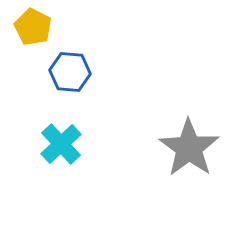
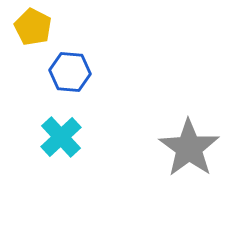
cyan cross: moved 7 px up
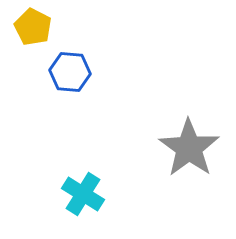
cyan cross: moved 22 px right, 57 px down; rotated 15 degrees counterclockwise
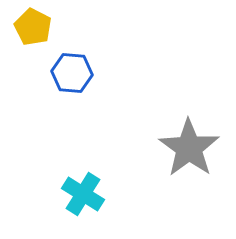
blue hexagon: moved 2 px right, 1 px down
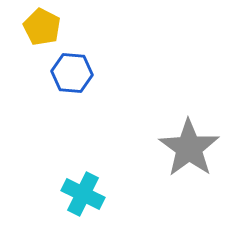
yellow pentagon: moved 9 px right
cyan cross: rotated 6 degrees counterclockwise
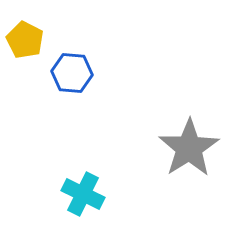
yellow pentagon: moved 17 px left, 13 px down
gray star: rotated 4 degrees clockwise
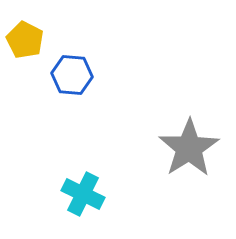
blue hexagon: moved 2 px down
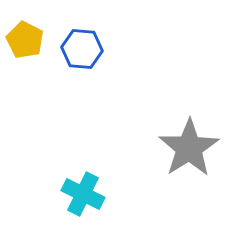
blue hexagon: moved 10 px right, 26 px up
